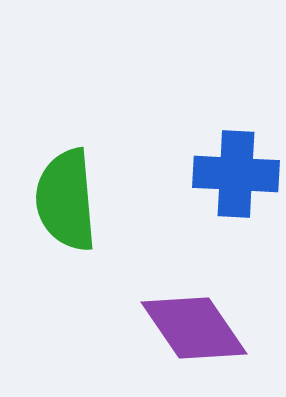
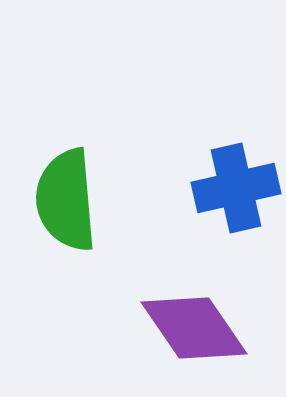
blue cross: moved 14 px down; rotated 16 degrees counterclockwise
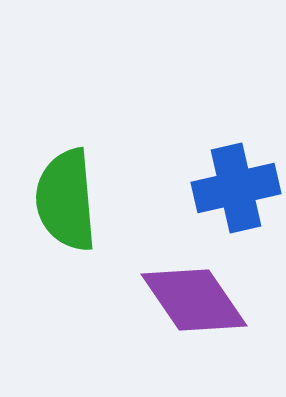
purple diamond: moved 28 px up
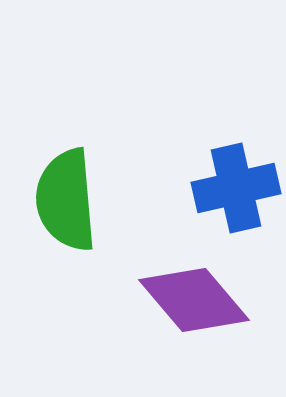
purple diamond: rotated 6 degrees counterclockwise
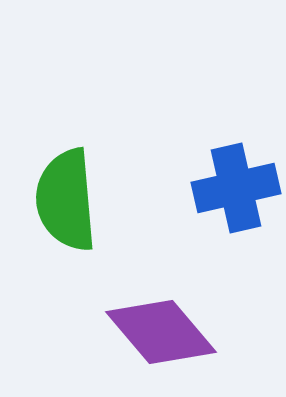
purple diamond: moved 33 px left, 32 px down
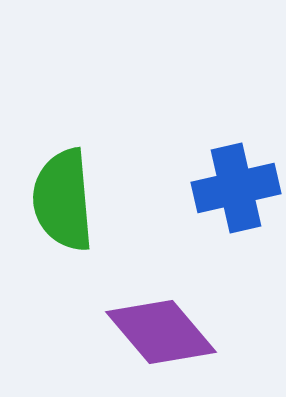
green semicircle: moved 3 px left
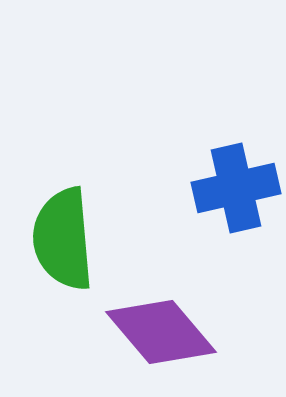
green semicircle: moved 39 px down
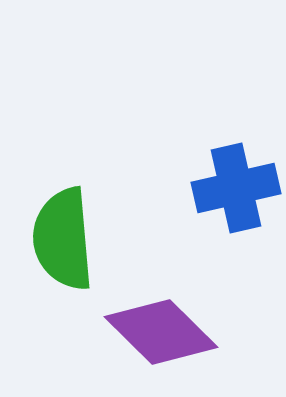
purple diamond: rotated 5 degrees counterclockwise
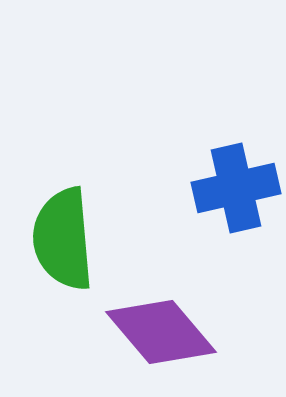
purple diamond: rotated 5 degrees clockwise
